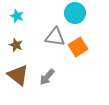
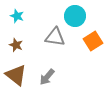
cyan circle: moved 3 px down
orange square: moved 15 px right, 6 px up
brown triangle: moved 2 px left
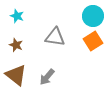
cyan circle: moved 18 px right
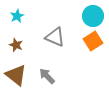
cyan star: rotated 24 degrees clockwise
gray triangle: rotated 15 degrees clockwise
gray arrow: moved 1 px up; rotated 96 degrees clockwise
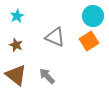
orange square: moved 4 px left
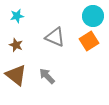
cyan star: rotated 16 degrees clockwise
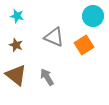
cyan star: rotated 24 degrees clockwise
gray triangle: moved 1 px left
orange square: moved 5 px left, 4 px down
gray arrow: moved 1 px down; rotated 12 degrees clockwise
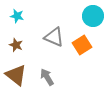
orange square: moved 2 px left
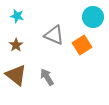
cyan circle: moved 1 px down
gray triangle: moved 2 px up
brown star: rotated 16 degrees clockwise
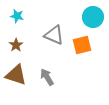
orange square: rotated 18 degrees clockwise
brown triangle: rotated 20 degrees counterclockwise
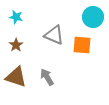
cyan star: moved 1 px left, 1 px down
orange square: rotated 18 degrees clockwise
brown triangle: moved 2 px down
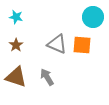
gray triangle: moved 3 px right, 9 px down
